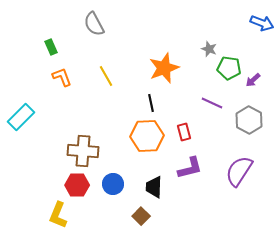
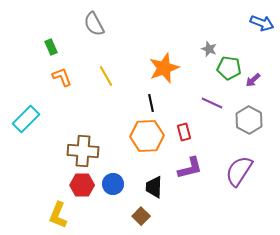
cyan rectangle: moved 5 px right, 2 px down
red hexagon: moved 5 px right
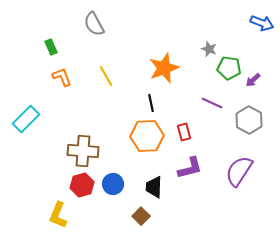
red hexagon: rotated 15 degrees counterclockwise
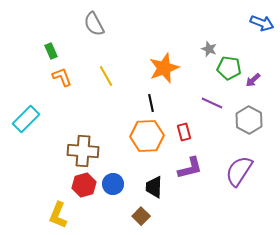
green rectangle: moved 4 px down
red hexagon: moved 2 px right
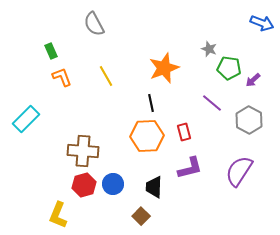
purple line: rotated 15 degrees clockwise
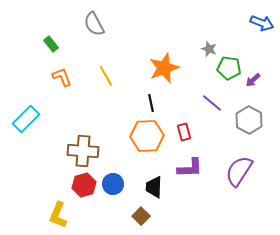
green rectangle: moved 7 px up; rotated 14 degrees counterclockwise
purple L-shape: rotated 12 degrees clockwise
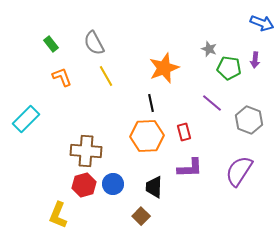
gray semicircle: moved 19 px down
purple arrow: moved 2 px right, 20 px up; rotated 42 degrees counterclockwise
gray hexagon: rotated 8 degrees counterclockwise
brown cross: moved 3 px right
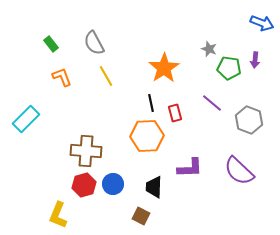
orange star: rotated 12 degrees counterclockwise
red rectangle: moved 9 px left, 19 px up
purple semicircle: rotated 80 degrees counterclockwise
brown square: rotated 18 degrees counterclockwise
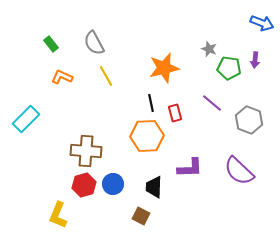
orange star: rotated 20 degrees clockwise
orange L-shape: rotated 45 degrees counterclockwise
